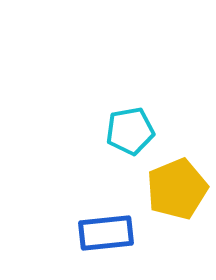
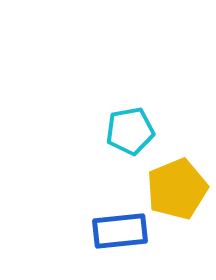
blue rectangle: moved 14 px right, 2 px up
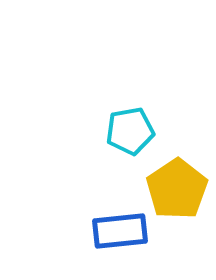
yellow pentagon: rotated 12 degrees counterclockwise
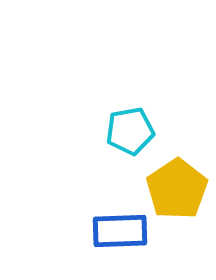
blue rectangle: rotated 4 degrees clockwise
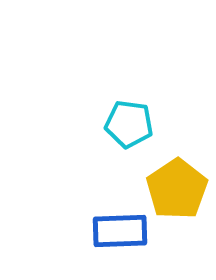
cyan pentagon: moved 1 px left, 7 px up; rotated 18 degrees clockwise
